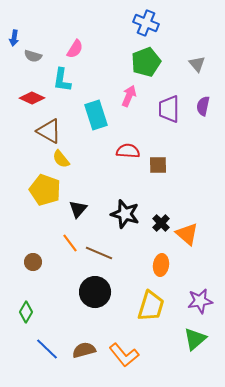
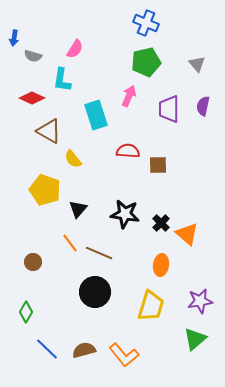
green pentagon: rotated 8 degrees clockwise
yellow semicircle: moved 12 px right
black star: rotated 8 degrees counterclockwise
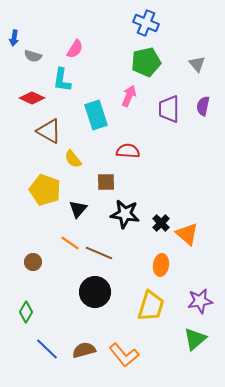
brown square: moved 52 px left, 17 px down
orange line: rotated 18 degrees counterclockwise
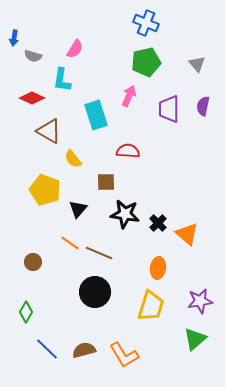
black cross: moved 3 px left
orange ellipse: moved 3 px left, 3 px down
orange L-shape: rotated 8 degrees clockwise
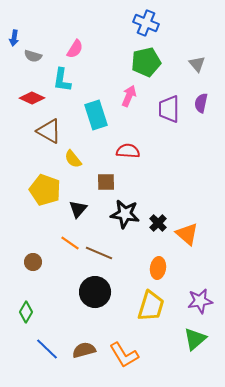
purple semicircle: moved 2 px left, 3 px up
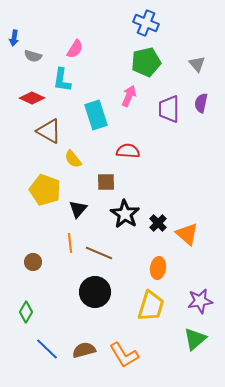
black star: rotated 24 degrees clockwise
orange line: rotated 48 degrees clockwise
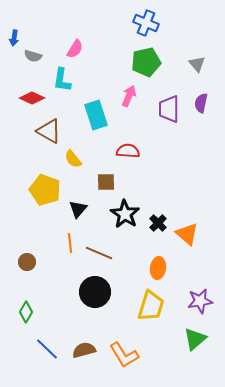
brown circle: moved 6 px left
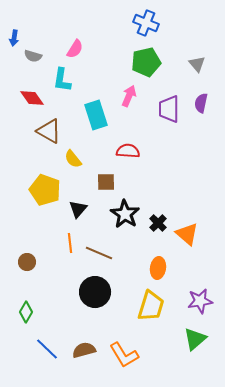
red diamond: rotated 30 degrees clockwise
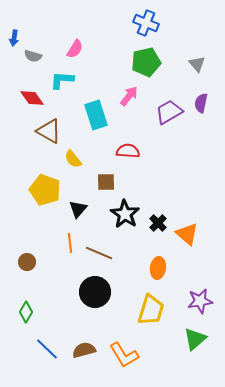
cyan L-shape: rotated 85 degrees clockwise
pink arrow: rotated 15 degrees clockwise
purple trapezoid: moved 3 px down; rotated 60 degrees clockwise
yellow trapezoid: moved 4 px down
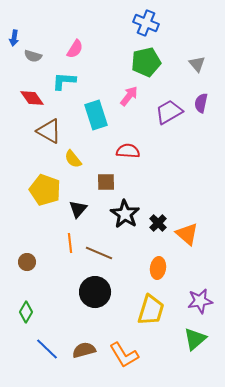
cyan L-shape: moved 2 px right, 1 px down
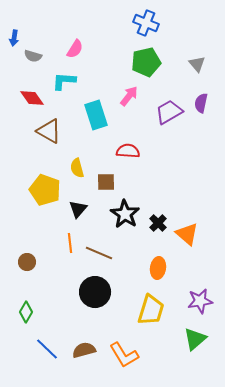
yellow semicircle: moved 4 px right, 9 px down; rotated 24 degrees clockwise
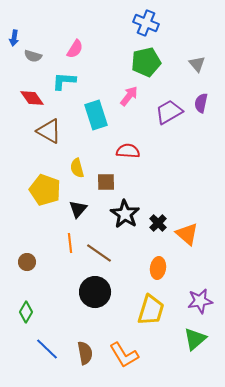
brown line: rotated 12 degrees clockwise
brown semicircle: moved 1 px right, 3 px down; rotated 95 degrees clockwise
